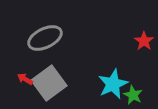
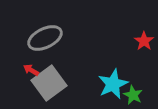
red arrow: moved 6 px right, 9 px up
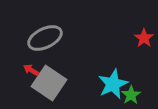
red star: moved 3 px up
gray square: rotated 20 degrees counterclockwise
green star: moved 2 px left; rotated 12 degrees clockwise
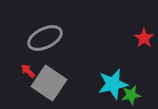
red arrow: moved 3 px left, 1 px down; rotated 14 degrees clockwise
cyan star: rotated 12 degrees clockwise
green star: rotated 24 degrees clockwise
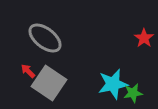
gray ellipse: rotated 64 degrees clockwise
green star: moved 2 px right, 2 px up
